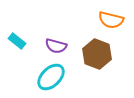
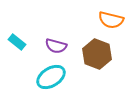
cyan rectangle: moved 1 px down
cyan ellipse: rotated 12 degrees clockwise
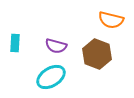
cyan rectangle: moved 2 px left, 1 px down; rotated 54 degrees clockwise
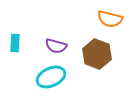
orange semicircle: moved 1 px left, 1 px up
cyan ellipse: rotated 8 degrees clockwise
